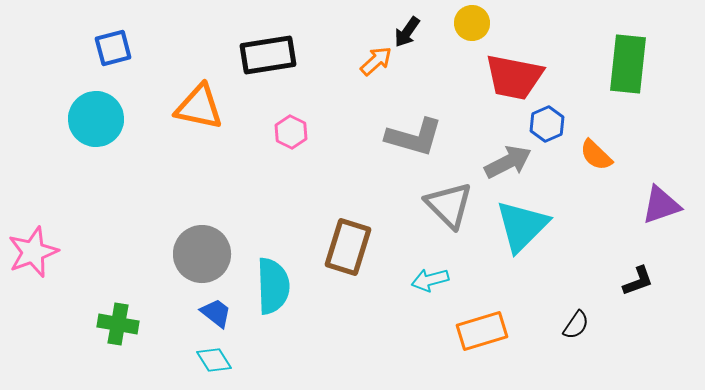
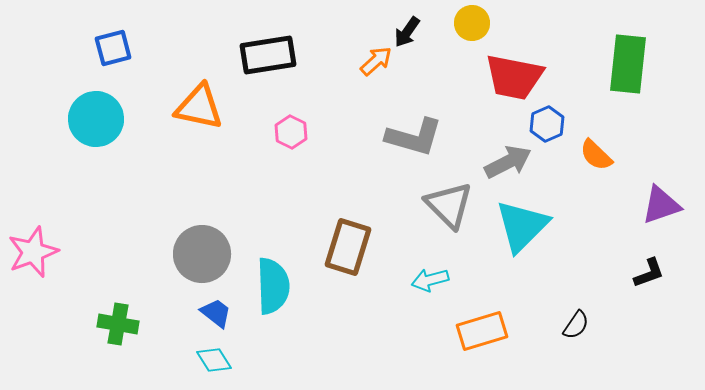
black L-shape: moved 11 px right, 8 px up
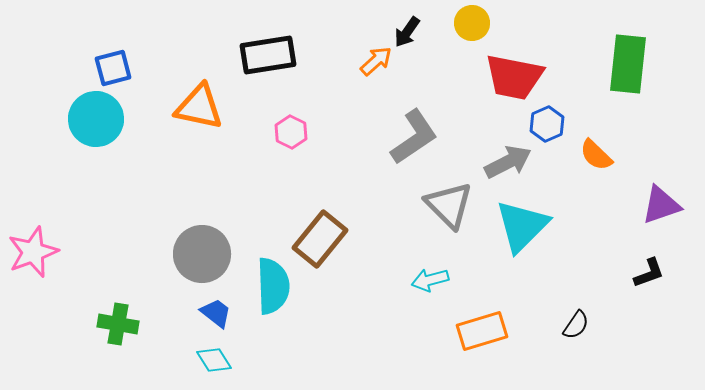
blue square: moved 20 px down
gray L-shape: rotated 50 degrees counterclockwise
brown rectangle: moved 28 px left, 8 px up; rotated 22 degrees clockwise
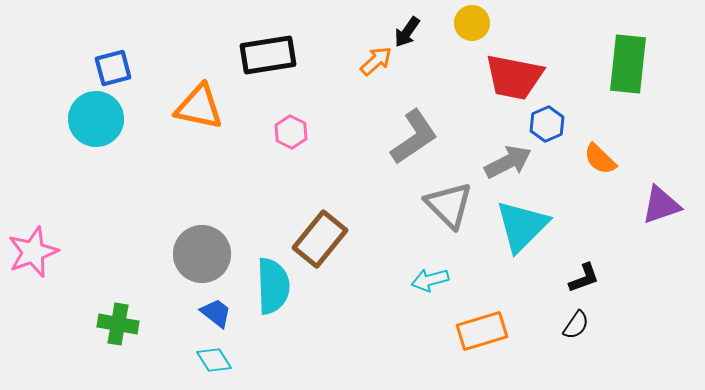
orange semicircle: moved 4 px right, 4 px down
black L-shape: moved 65 px left, 5 px down
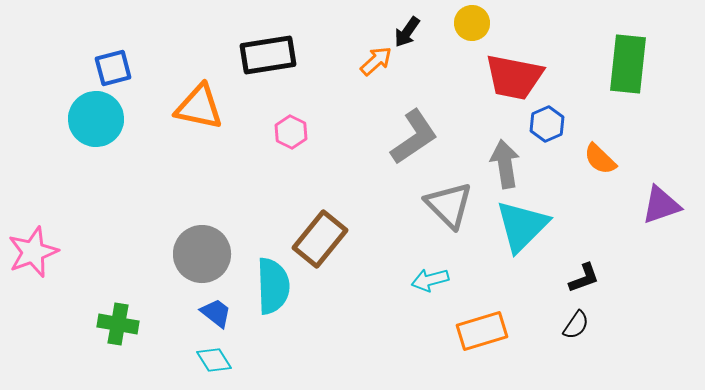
gray arrow: moved 3 px left, 2 px down; rotated 72 degrees counterclockwise
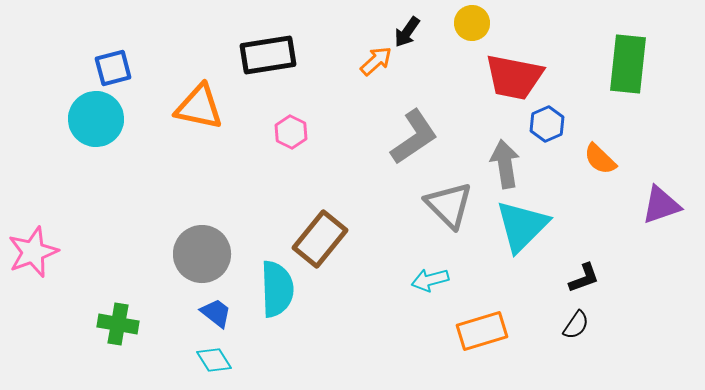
cyan semicircle: moved 4 px right, 3 px down
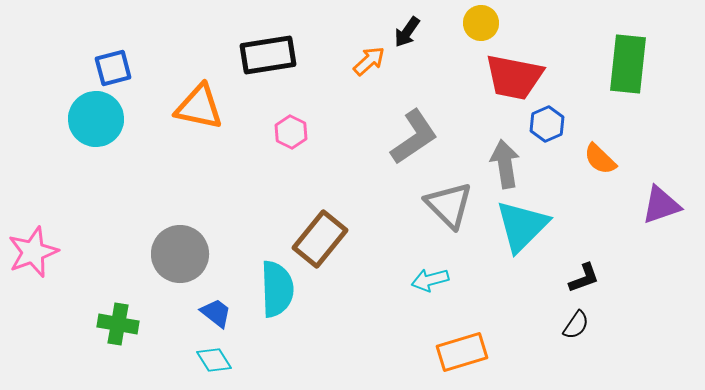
yellow circle: moved 9 px right
orange arrow: moved 7 px left
gray circle: moved 22 px left
orange rectangle: moved 20 px left, 21 px down
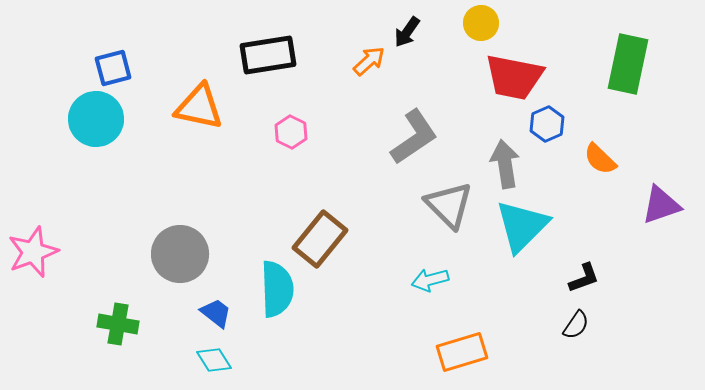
green rectangle: rotated 6 degrees clockwise
